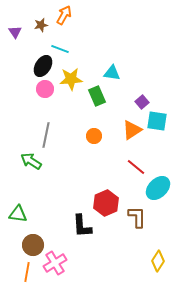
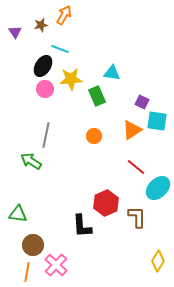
purple square: rotated 24 degrees counterclockwise
pink cross: moved 1 px right, 2 px down; rotated 15 degrees counterclockwise
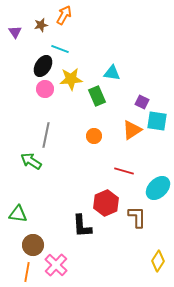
red line: moved 12 px left, 4 px down; rotated 24 degrees counterclockwise
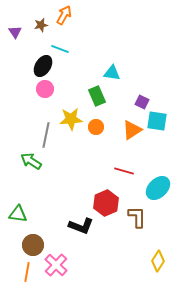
yellow star: moved 40 px down
orange circle: moved 2 px right, 9 px up
black L-shape: moved 1 px left; rotated 65 degrees counterclockwise
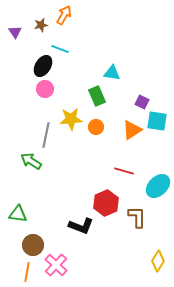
cyan ellipse: moved 2 px up
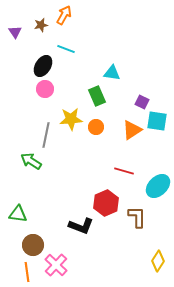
cyan line: moved 6 px right
orange line: rotated 18 degrees counterclockwise
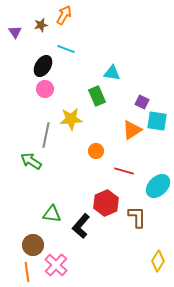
orange circle: moved 24 px down
green triangle: moved 34 px right
black L-shape: rotated 110 degrees clockwise
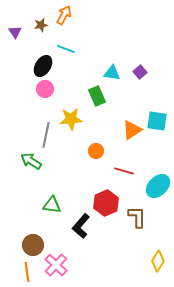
purple square: moved 2 px left, 30 px up; rotated 24 degrees clockwise
green triangle: moved 9 px up
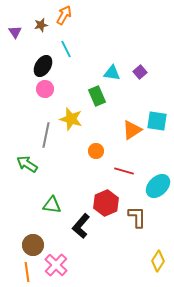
cyan line: rotated 42 degrees clockwise
yellow star: rotated 20 degrees clockwise
green arrow: moved 4 px left, 3 px down
